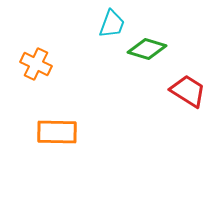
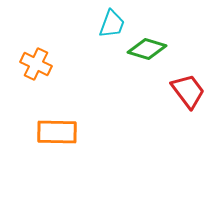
red trapezoid: rotated 21 degrees clockwise
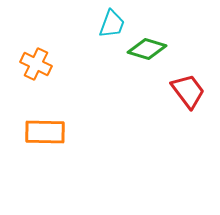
orange rectangle: moved 12 px left
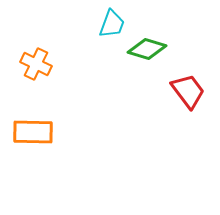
orange rectangle: moved 12 px left
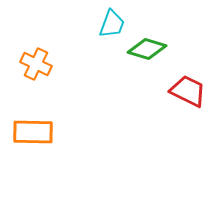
red trapezoid: rotated 27 degrees counterclockwise
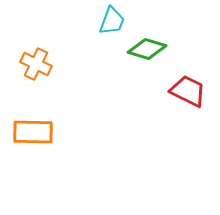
cyan trapezoid: moved 3 px up
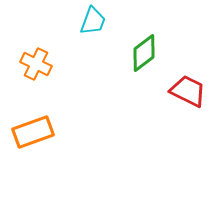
cyan trapezoid: moved 19 px left
green diamond: moved 3 px left, 4 px down; rotated 54 degrees counterclockwise
orange rectangle: rotated 21 degrees counterclockwise
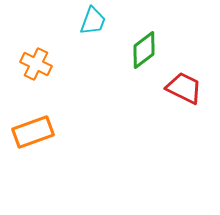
green diamond: moved 3 px up
red trapezoid: moved 4 px left, 3 px up
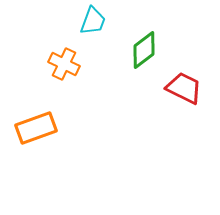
orange cross: moved 28 px right
orange rectangle: moved 3 px right, 4 px up
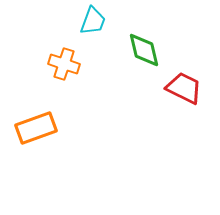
green diamond: rotated 66 degrees counterclockwise
orange cross: rotated 8 degrees counterclockwise
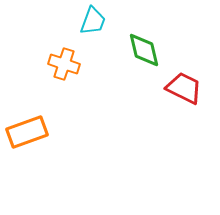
orange rectangle: moved 9 px left, 4 px down
